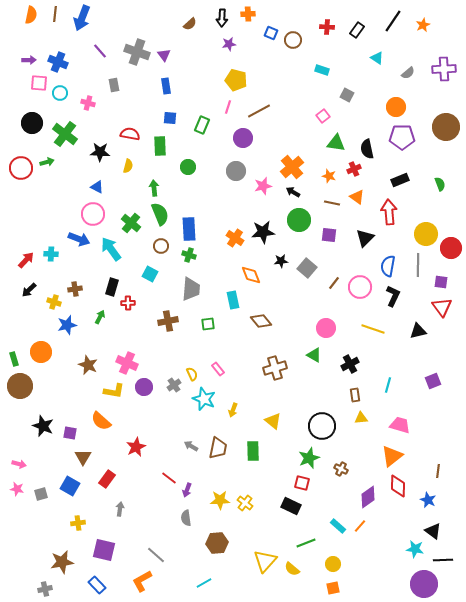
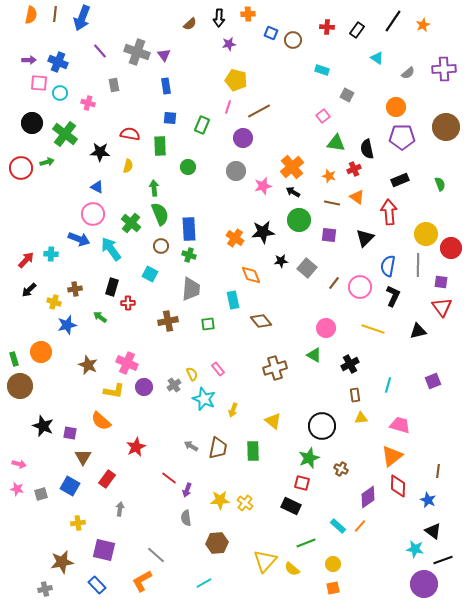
black arrow at (222, 18): moved 3 px left
green arrow at (100, 317): rotated 80 degrees counterclockwise
black line at (443, 560): rotated 18 degrees counterclockwise
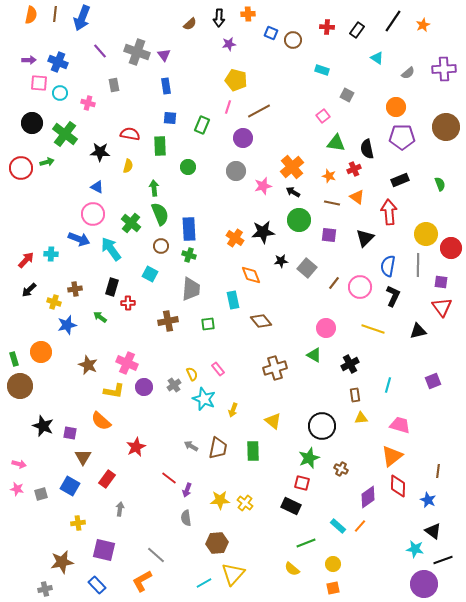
yellow triangle at (265, 561): moved 32 px left, 13 px down
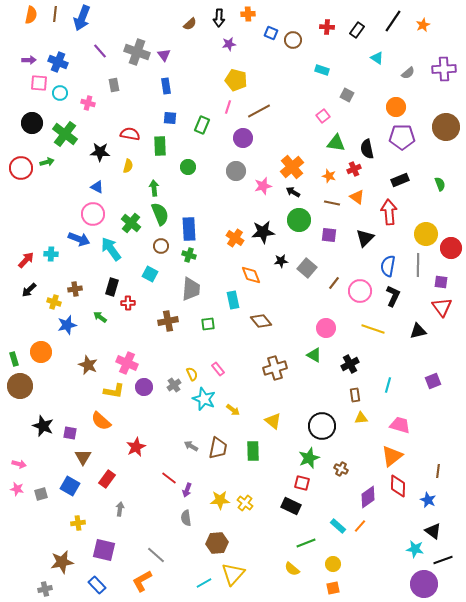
pink circle at (360, 287): moved 4 px down
yellow arrow at (233, 410): rotated 72 degrees counterclockwise
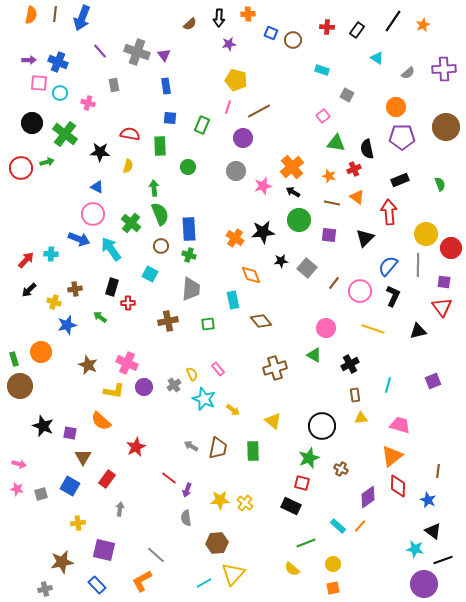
blue semicircle at (388, 266): rotated 30 degrees clockwise
purple square at (441, 282): moved 3 px right
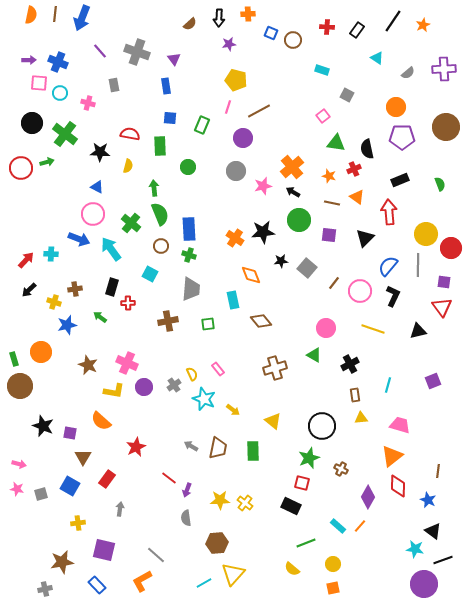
purple triangle at (164, 55): moved 10 px right, 4 px down
purple diamond at (368, 497): rotated 25 degrees counterclockwise
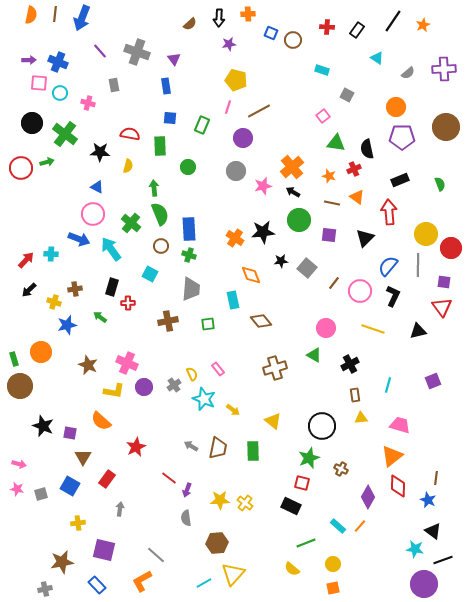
brown line at (438, 471): moved 2 px left, 7 px down
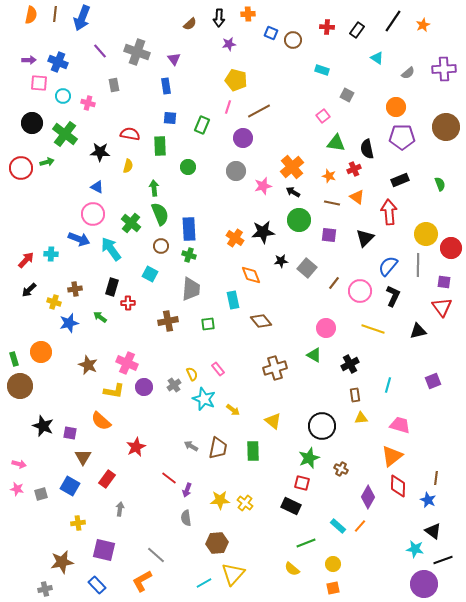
cyan circle at (60, 93): moved 3 px right, 3 px down
blue star at (67, 325): moved 2 px right, 2 px up
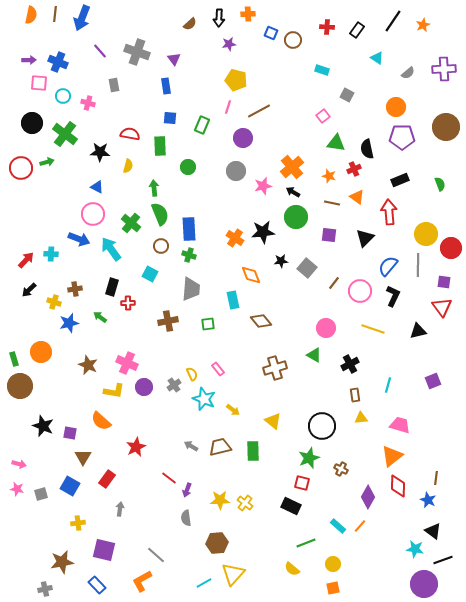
green circle at (299, 220): moved 3 px left, 3 px up
brown trapezoid at (218, 448): moved 2 px right, 1 px up; rotated 115 degrees counterclockwise
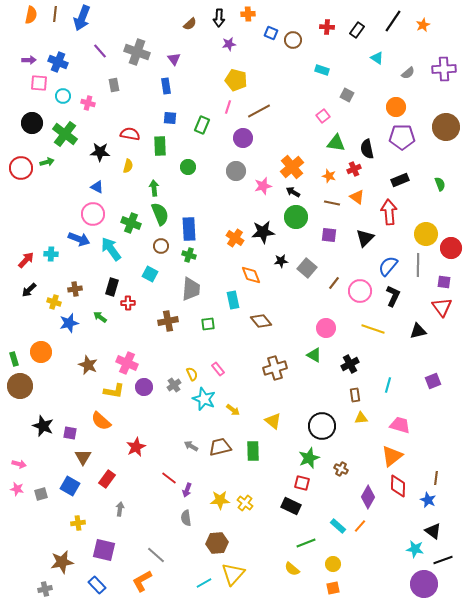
green cross at (131, 223): rotated 18 degrees counterclockwise
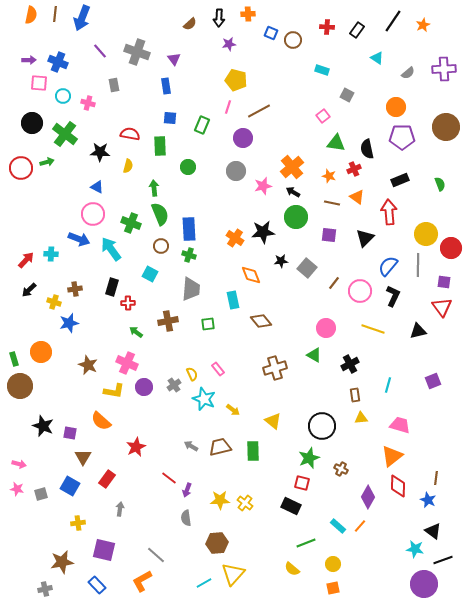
green arrow at (100, 317): moved 36 px right, 15 px down
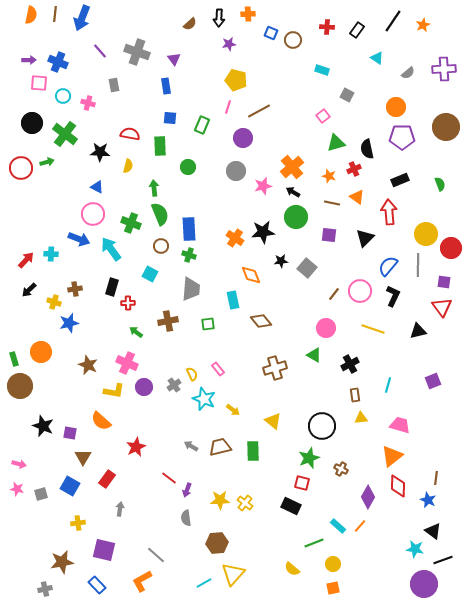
green triangle at (336, 143): rotated 24 degrees counterclockwise
brown line at (334, 283): moved 11 px down
green line at (306, 543): moved 8 px right
